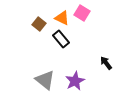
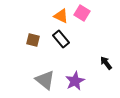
orange triangle: moved 1 px left, 2 px up
brown square: moved 6 px left, 16 px down; rotated 24 degrees counterclockwise
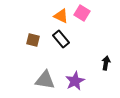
black arrow: rotated 48 degrees clockwise
gray triangle: rotated 30 degrees counterclockwise
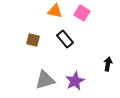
orange triangle: moved 6 px left, 5 px up; rotated 14 degrees counterclockwise
black rectangle: moved 4 px right
black arrow: moved 2 px right, 1 px down
gray triangle: rotated 25 degrees counterclockwise
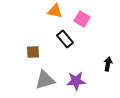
pink square: moved 6 px down
brown square: moved 12 px down; rotated 16 degrees counterclockwise
purple star: moved 1 px right; rotated 24 degrees clockwise
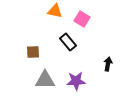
black rectangle: moved 3 px right, 3 px down
gray triangle: rotated 15 degrees clockwise
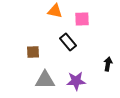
pink square: rotated 35 degrees counterclockwise
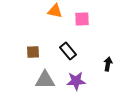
black rectangle: moved 9 px down
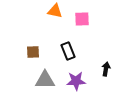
black rectangle: rotated 18 degrees clockwise
black arrow: moved 2 px left, 5 px down
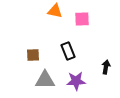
brown square: moved 3 px down
black arrow: moved 2 px up
